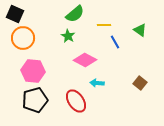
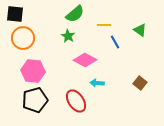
black square: rotated 18 degrees counterclockwise
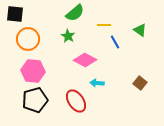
green semicircle: moved 1 px up
orange circle: moved 5 px right, 1 px down
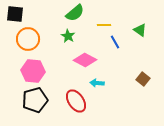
brown square: moved 3 px right, 4 px up
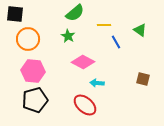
blue line: moved 1 px right
pink diamond: moved 2 px left, 2 px down
brown square: rotated 24 degrees counterclockwise
red ellipse: moved 9 px right, 4 px down; rotated 15 degrees counterclockwise
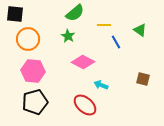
cyan arrow: moved 4 px right, 2 px down; rotated 16 degrees clockwise
black pentagon: moved 2 px down
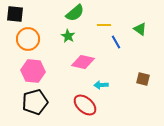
green triangle: moved 1 px up
pink diamond: rotated 15 degrees counterclockwise
cyan arrow: rotated 24 degrees counterclockwise
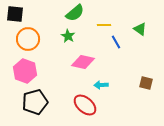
pink hexagon: moved 8 px left; rotated 15 degrees clockwise
brown square: moved 3 px right, 4 px down
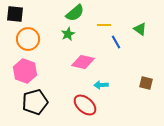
green star: moved 2 px up; rotated 16 degrees clockwise
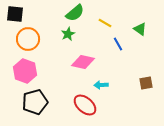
yellow line: moved 1 px right, 2 px up; rotated 32 degrees clockwise
blue line: moved 2 px right, 2 px down
brown square: rotated 24 degrees counterclockwise
